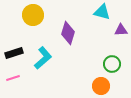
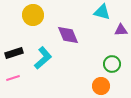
purple diamond: moved 2 px down; rotated 40 degrees counterclockwise
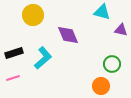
purple triangle: rotated 16 degrees clockwise
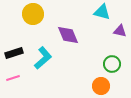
yellow circle: moved 1 px up
purple triangle: moved 1 px left, 1 px down
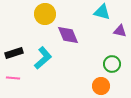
yellow circle: moved 12 px right
pink line: rotated 24 degrees clockwise
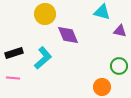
green circle: moved 7 px right, 2 px down
orange circle: moved 1 px right, 1 px down
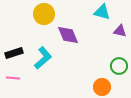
yellow circle: moved 1 px left
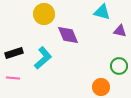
orange circle: moved 1 px left
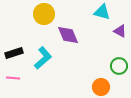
purple triangle: rotated 16 degrees clockwise
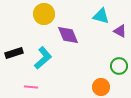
cyan triangle: moved 1 px left, 4 px down
pink line: moved 18 px right, 9 px down
